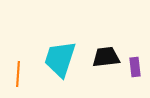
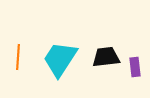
cyan trapezoid: rotated 15 degrees clockwise
orange line: moved 17 px up
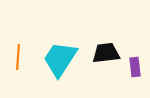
black trapezoid: moved 4 px up
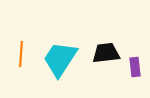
orange line: moved 3 px right, 3 px up
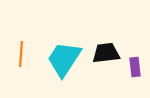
cyan trapezoid: moved 4 px right
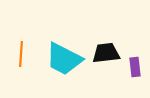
cyan trapezoid: rotated 96 degrees counterclockwise
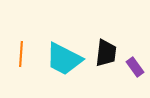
black trapezoid: rotated 104 degrees clockwise
purple rectangle: rotated 30 degrees counterclockwise
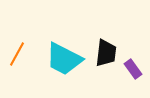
orange line: moved 4 px left; rotated 25 degrees clockwise
purple rectangle: moved 2 px left, 2 px down
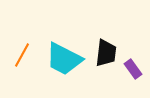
orange line: moved 5 px right, 1 px down
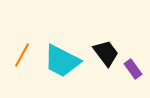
black trapezoid: rotated 44 degrees counterclockwise
cyan trapezoid: moved 2 px left, 2 px down
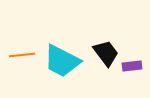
orange line: rotated 55 degrees clockwise
purple rectangle: moved 1 px left, 3 px up; rotated 60 degrees counterclockwise
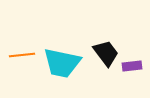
cyan trapezoid: moved 2 px down; rotated 15 degrees counterclockwise
